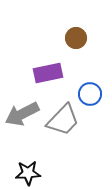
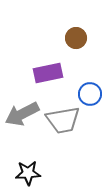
gray trapezoid: rotated 36 degrees clockwise
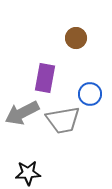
purple rectangle: moved 3 px left, 5 px down; rotated 68 degrees counterclockwise
gray arrow: moved 1 px up
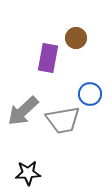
purple rectangle: moved 3 px right, 20 px up
gray arrow: moved 1 px right, 2 px up; rotated 16 degrees counterclockwise
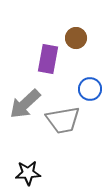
purple rectangle: moved 1 px down
blue circle: moved 5 px up
gray arrow: moved 2 px right, 7 px up
